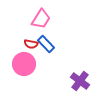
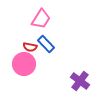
red semicircle: moved 1 px left, 3 px down
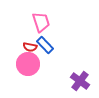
pink trapezoid: moved 3 px down; rotated 50 degrees counterclockwise
blue rectangle: moved 1 px left, 1 px down
pink circle: moved 4 px right
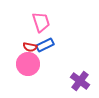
blue rectangle: rotated 72 degrees counterclockwise
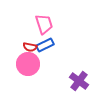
pink trapezoid: moved 3 px right, 2 px down
purple cross: moved 1 px left
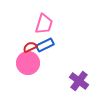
pink trapezoid: rotated 35 degrees clockwise
red semicircle: rotated 144 degrees clockwise
pink circle: moved 1 px up
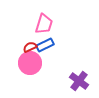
pink circle: moved 2 px right
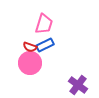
red semicircle: rotated 136 degrees counterclockwise
purple cross: moved 1 px left, 4 px down
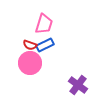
red semicircle: moved 2 px up
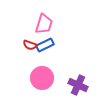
pink circle: moved 12 px right, 15 px down
purple cross: rotated 12 degrees counterclockwise
